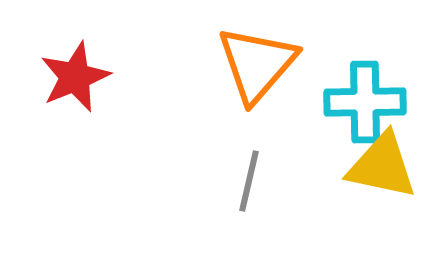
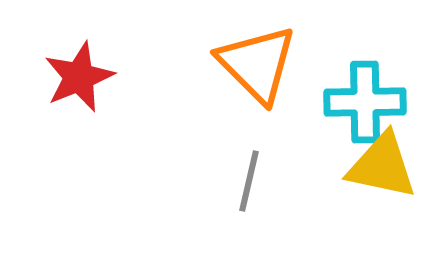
orange triangle: rotated 26 degrees counterclockwise
red star: moved 4 px right
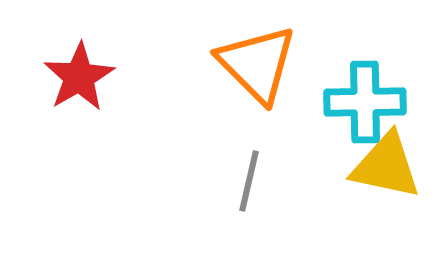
red star: rotated 8 degrees counterclockwise
yellow triangle: moved 4 px right
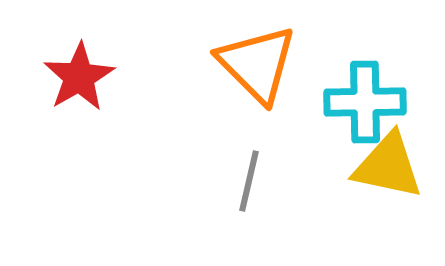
yellow triangle: moved 2 px right
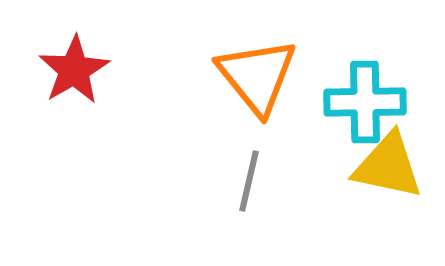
orange triangle: moved 12 px down; rotated 6 degrees clockwise
red star: moved 5 px left, 7 px up
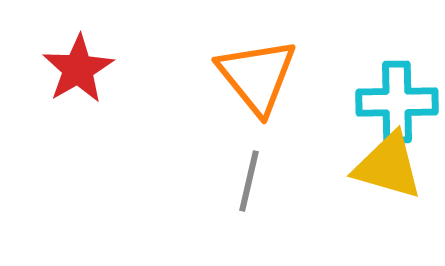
red star: moved 4 px right, 1 px up
cyan cross: moved 32 px right
yellow triangle: rotated 4 degrees clockwise
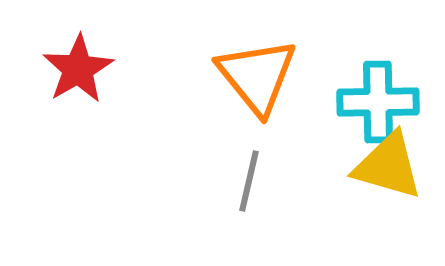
cyan cross: moved 19 px left
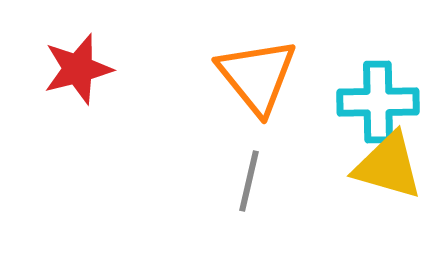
red star: rotated 16 degrees clockwise
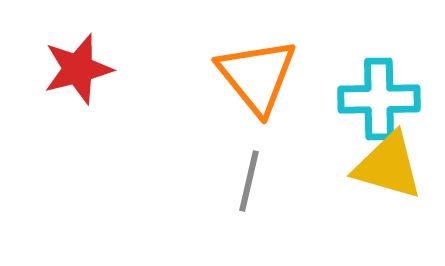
cyan cross: moved 1 px right, 3 px up
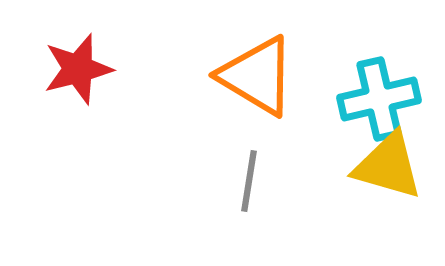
orange triangle: rotated 20 degrees counterclockwise
cyan cross: rotated 12 degrees counterclockwise
gray line: rotated 4 degrees counterclockwise
